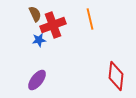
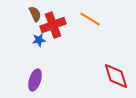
orange line: rotated 45 degrees counterclockwise
red diamond: rotated 24 degrees counterclockwise
purple ellipse: moved 2 px left; rotated 20 degrees counterclockwise
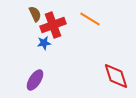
blue star: moved 5 px right, 3 px down
purple ellipse: rotated 15 degrees clockwise
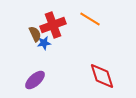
brown semicircle: moved 20 px down
red diamond: moved 14 px left
purple ellipse: rotated 15 degrees clockwise
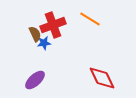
red diamond: moved 2 px down; rotated 8 degrees counterclockwise
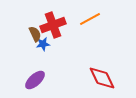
orange line: rotated 60 degrees counterclockwise
blue star: moved 1 px left, 1 px down
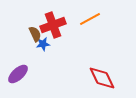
purple ellipse: moved 17 px left, 6 px up
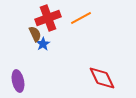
orange line: moved 9 px left, 1 px up
red cross: moved 5 px left, 7 px up
blue star: rotated 24 degrees counterclockwise
purple ellipse: moved 7 px down; rotated 60 degrees counterclockwise
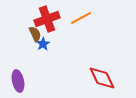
red cross: moved 1 px left, 1 px down
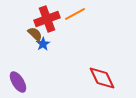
orange line: moved 6 px left, 4 px up
brown semicircle: rotated 21 degrees counterclockwise
purple ellipse: moved 1 px down; rotated 20 degrees counterclockwise
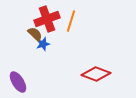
orange line: moved 4 px left, 7 px down; rotated 45 degrees counterclockwise
blue star: rotated 16 degrees clockwise
red diamond: moved 6 px left, 4 px up; rotated 44 degrees counterclockwise
